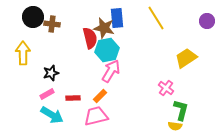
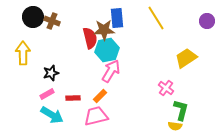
brown cross: moved 3 px up; rotated 14 degrees clockwise
brown star: moved 2 px down; rotated 15 degrees counterclockwise
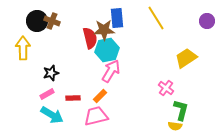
black circle: moved 4 px right, 4 px down
yellow arrow: moved 5 px up
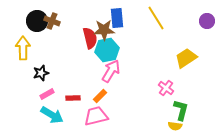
black star: moved 10 px left
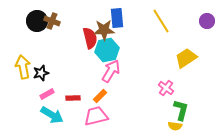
yellow line: moved 5 px right, 3 px down
yellow arrow: moved 19 px down; rotated 10 degrees counterclockwise
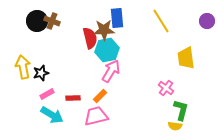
yellow trapezoid: rotated 65 degrees counterclockwise
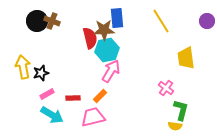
pink trapezoid: moved 3 px left, 1 px down
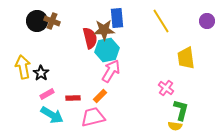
black star: rotated 21 degrees counterclockwise
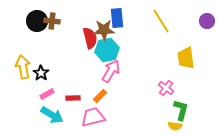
brown cross: rotated 14 degrees counterclockwise
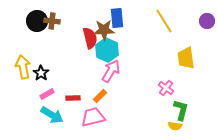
yellow line: moved 3 px right
cyan hexagon: rotated 25 degrees counterclockwise
